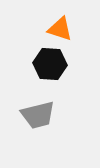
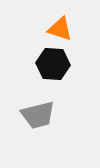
black hexagon: moved 3 px right
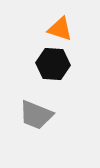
gray trapezoid: moved 2 px left; rotated 36 degrees clockwise
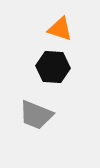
black hexagon: moved 3 px down
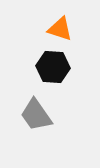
gray trapezoid: rotated 33 degrees clockwise
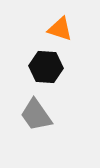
black hexagon: moved 7 px left
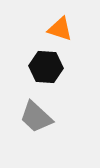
gray trapezoid: moved 2 px down; rotated 12 degrees counterclockwise
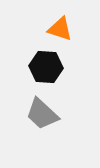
gray trapezoid: moved 6 px right, 3 px up
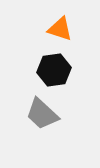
black hexagon: moved 8 px right, 3 px down; rotated 12 degrees counterclockwise
